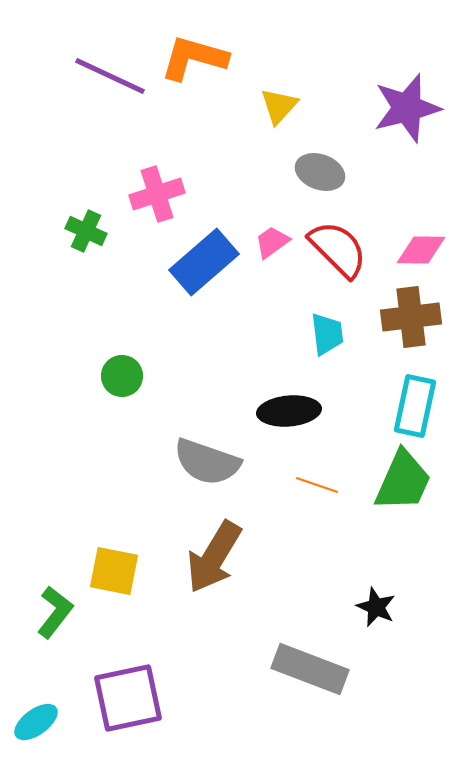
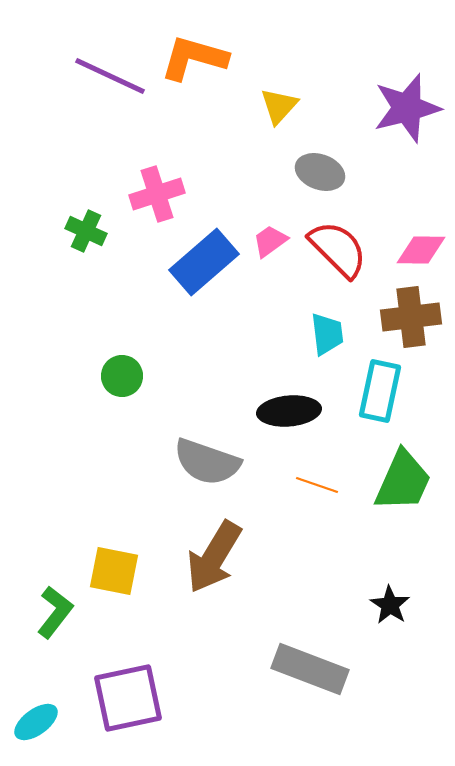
pink trapezoid: moved 2 px left, 1 px up
cyan rectangle: moved 35 px left, 15 px up
black star: moved 14 px right, 2 px up; rotated 9 degrees clockwise
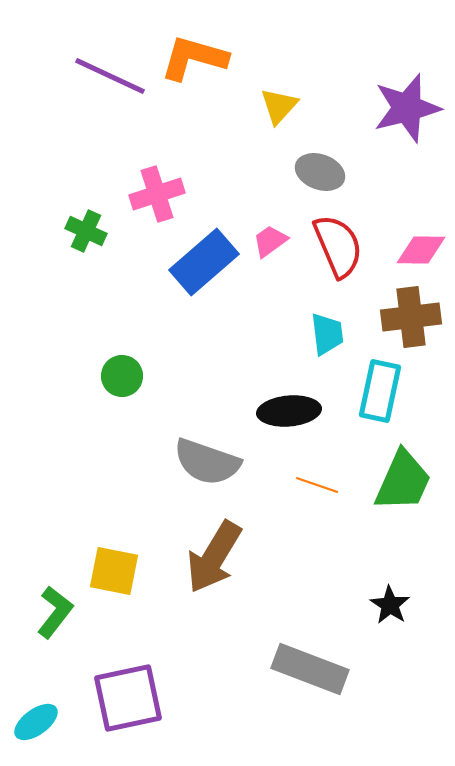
red semicircle: moved 3 px up; rotated 22 degrees clockwise
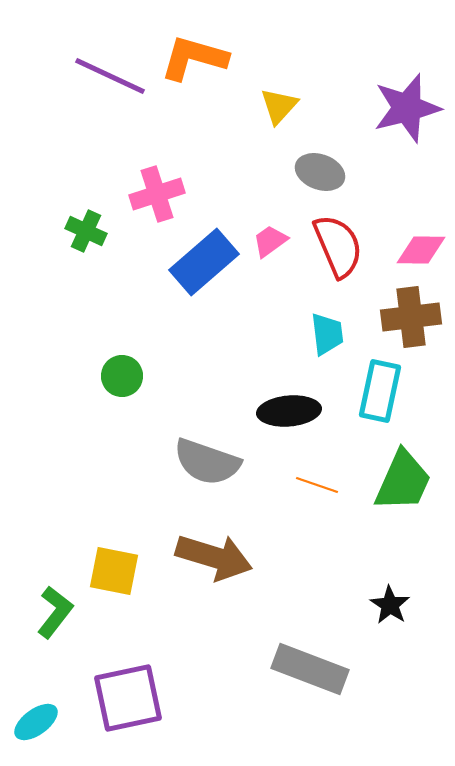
brown arrow: rotated 104 degrees counterclockwise
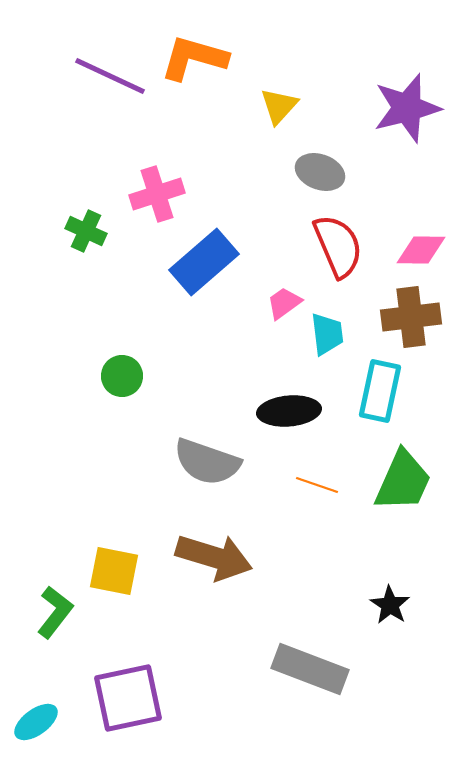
pink trapezoid: moved 14 px right, 62 px down
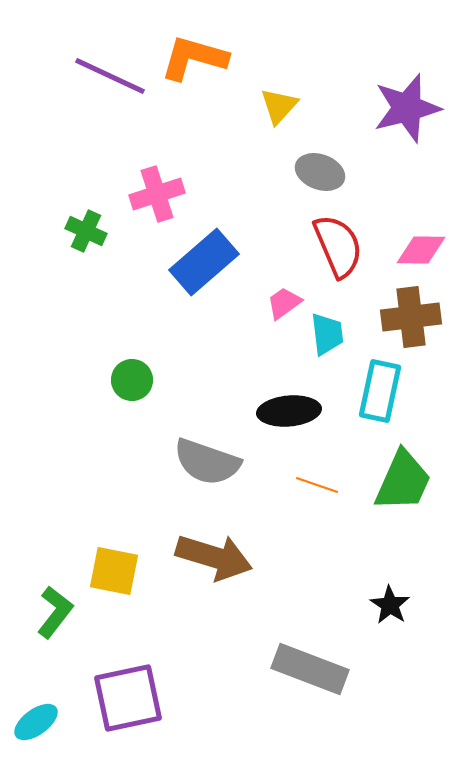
green circle: moved 10 px right, 4 px down
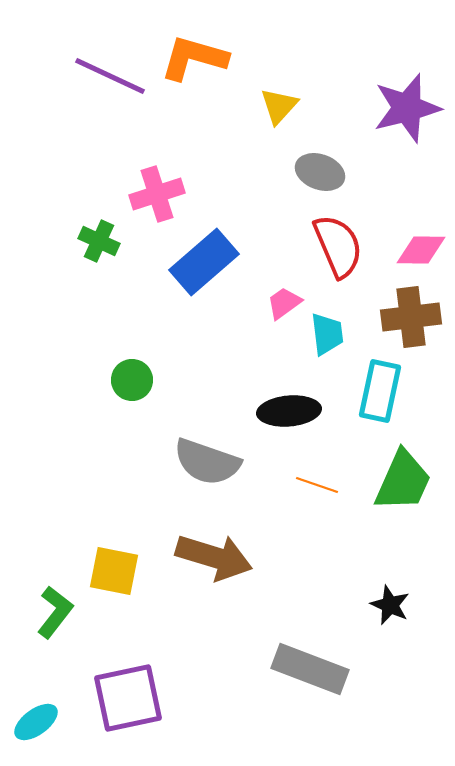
green cross: moved 13 px right, 10 px down
black star: rotated 9 degrees counterclockwise
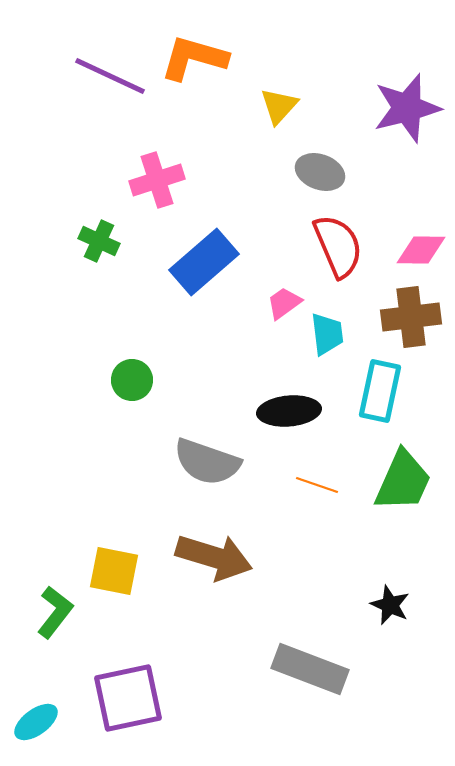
pink cross: moved 14 px up
